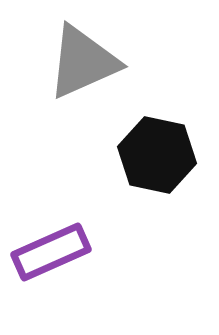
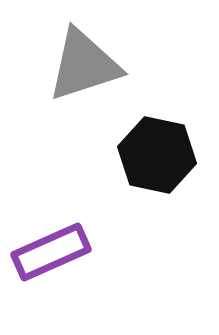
gray triangle: moved 1 px right, 3 px down; rotated 6 degrees clockwise
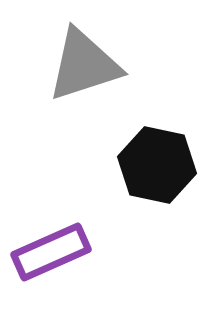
black hexagon: moved 10 px down
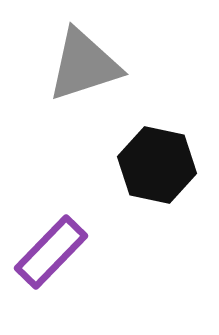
purple rectangle: rotated 22 degrees counterclockwise
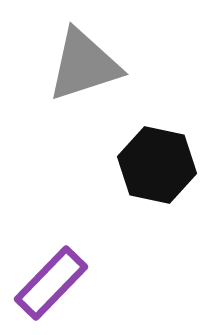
purple rectangle: moved 31 px down
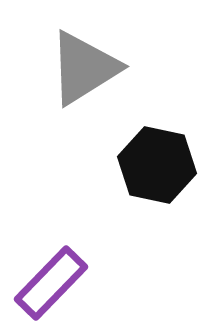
gray triangle: moved 3 px down; rotated 14 degrees counterclockwise
